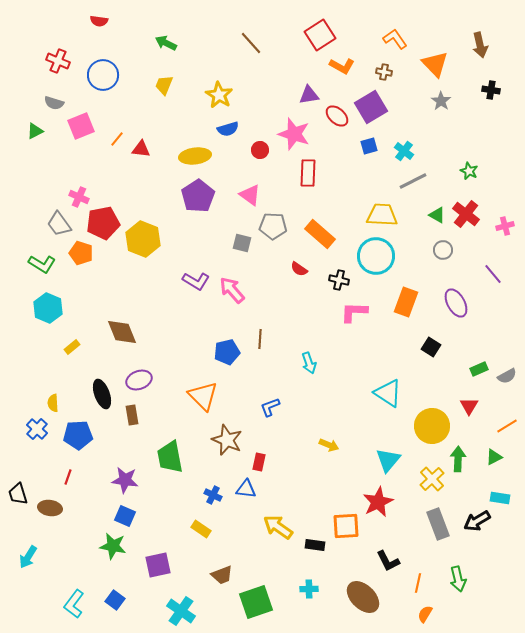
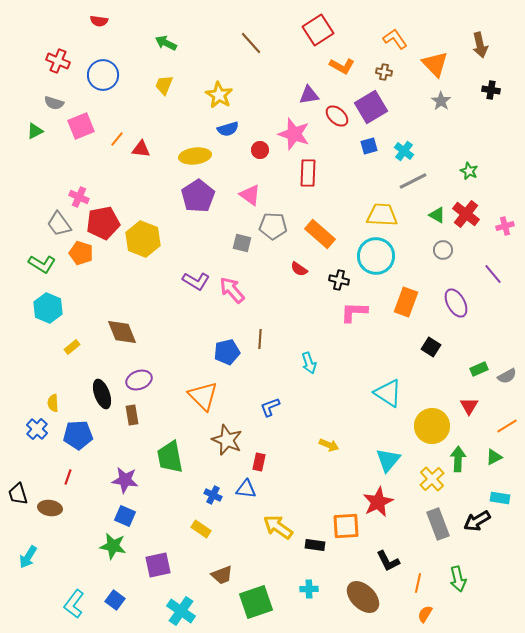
red square at (320, 35): moved 2 px left, 5 px up
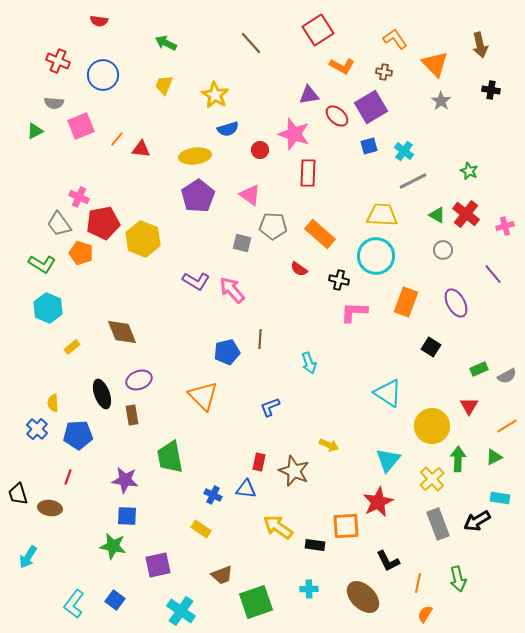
yellow star at (219, 95): moved 4 px left
gray semicircle at (54, 103): rotated 12 degrees counterclockwise
brown star at (227, 440): moved 67 px right, 31 px down
blue square at (125, 516): moved 2 px right; rotated 20 degrees counterclockwise
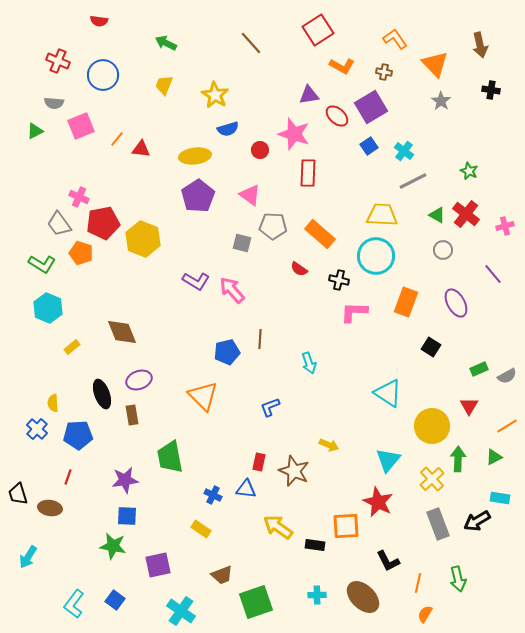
blue square at (369, 146): rotated 18 degrees counterclockwise
purple star at (125, 480): rotated 16 degrees counterclockwise
red star at (378, 502): rotated 20 degrees counterclockwise
cyan cross at (309, 589): moved 8 px right, 6 px down
